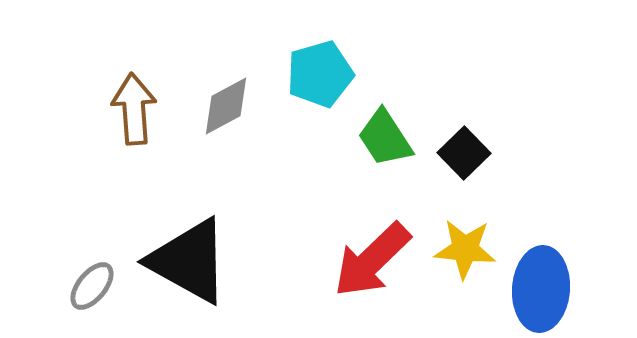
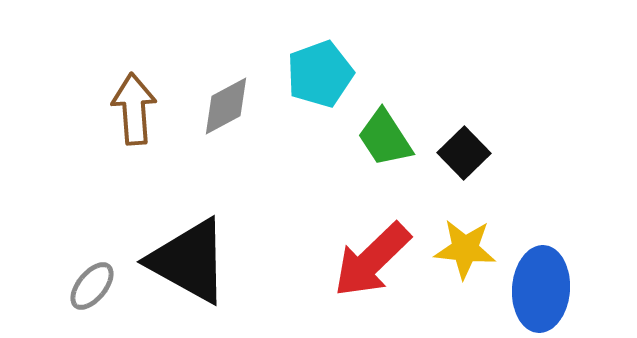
cyan pentagon: rotated 4 degrees counterclockwise
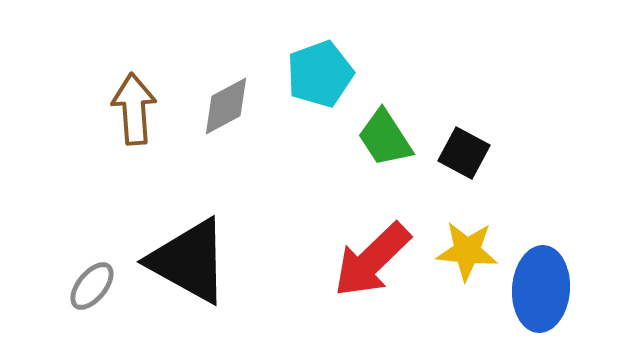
black square: rotated 18 degrees counterclockwise
yellow star: moved 2 px right, 2 px down
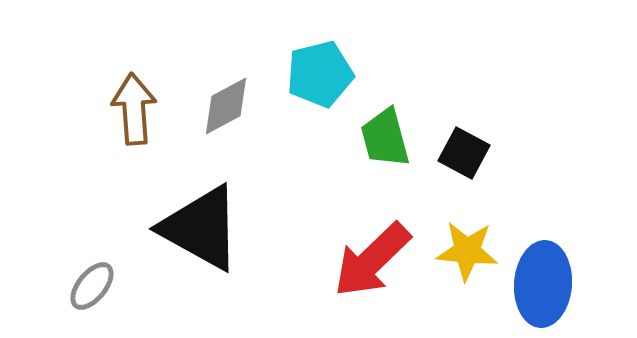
cyan pentagon: rotated 6 degrees clockwise
green trapezoid: rotated 18 degrees clockwise
black triangle: moved 12 px right, 33 px up
blue ellipse: moved 2 px right, 5 px up
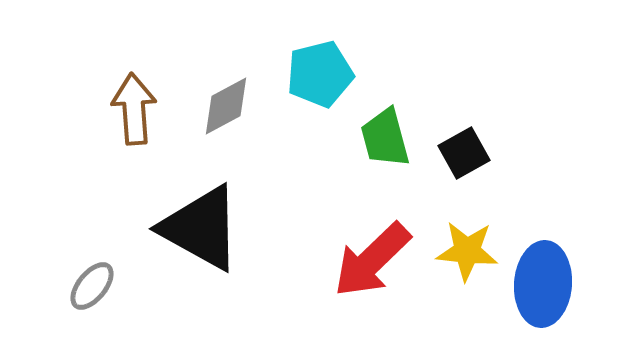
black square: rotated 33 degrees clockwise
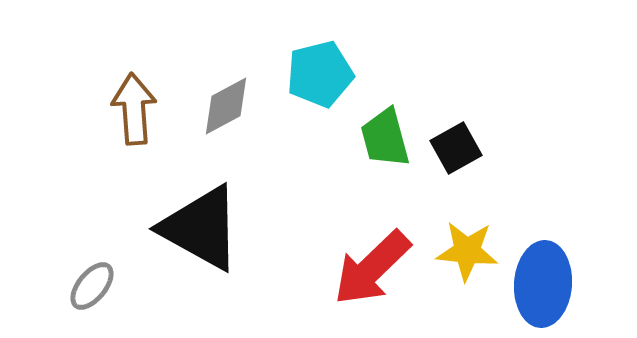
black square: moved 8 px left, 5 px up
red arrow: moved 8 px down
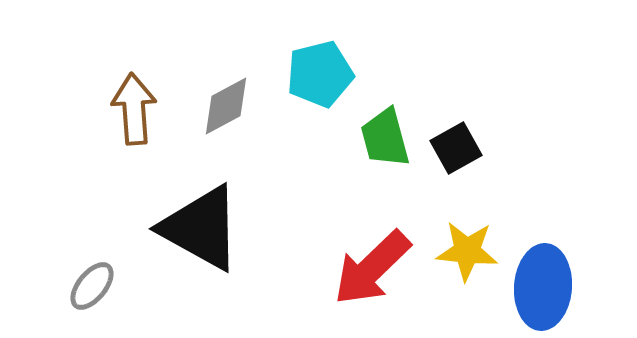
blue ellipse: moved 3 px down
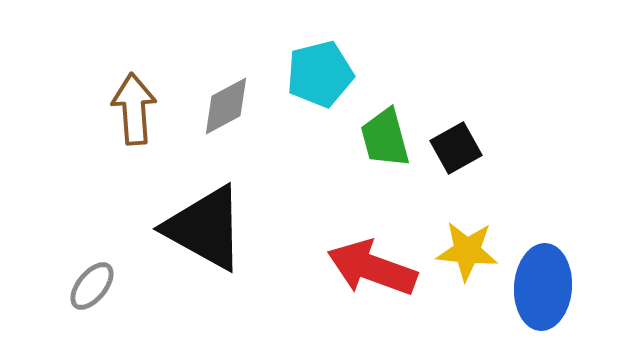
black triangle: moved 4 px right
red arrow: rotated 64 degrees clockwise
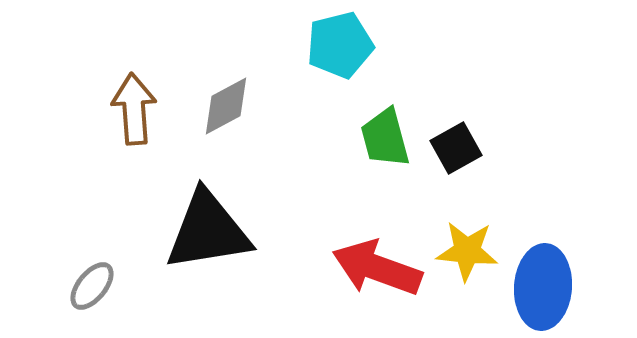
cyan pentagon: moved 20 px right, 29 px up
black triangle: moved 3 px right, 3 px down; rotated 38 degrees counterclockwise
red arrow: moved 5 px right
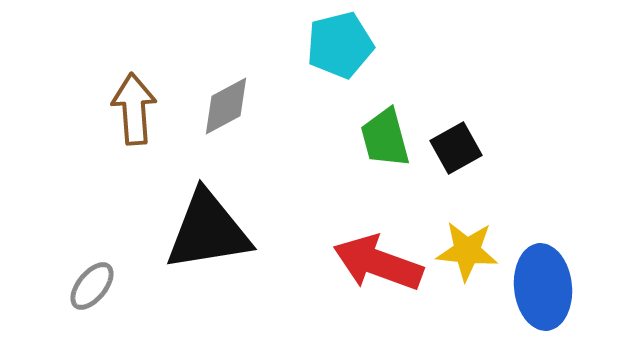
red arrow: moved 1 px right, 5 px up
blue ellipse: rotated 10 degrees counterclockwise
